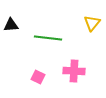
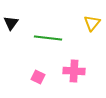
black triangle: moved 2 px up; rotated 49 degrees counterclockwise
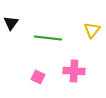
yellow triangle: moved 7 px down
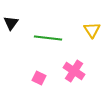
yellow triangle: rotated 12 degrees counterclockwise
pink cross: rotated 30 degrees clockwise
pink square: moved 1 px right, 1 px down
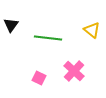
black triangle: moved 2 px down
yellow triangle: rotated 18 degrees counterclockwise
pink cross: rotated 10 degrees clockwise
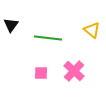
pink square: moved 2 px right, 5 px up; rotated 24 degrees counterclockwise
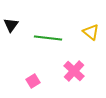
yellow triangle: moved 1 px left, 2 px down
pink square: moved 8 px left, 8 px down; rotated 32 degrees counterclockwise
